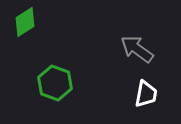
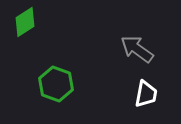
green hexagon: moved 1 px right, 1 px down
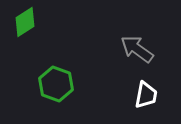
white trapezoid: moved 1 px down
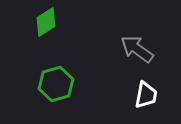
green diamond: moved 21 px right
green hexagon: rotated 24 degrees clockwise
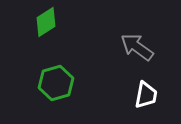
gray arrow: moved 2 px up
green hexagon: moved 1 px up
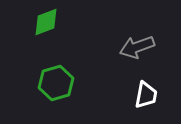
green diamond: rotated 12 degrees clockwise
gray arrow: rotated 56 degrees counterclockwise
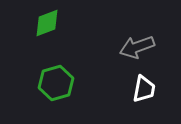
green diamond: moved 1 px right, 1 px down
white trapezoid: moved 2 px left, 6 px up
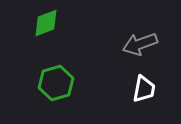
green diamond: moved 1 px left
gray arrow: moved 3 px right, 3 px up
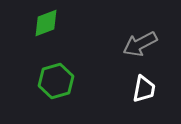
gray arrow: rotated 8 degrees counterclockwise
green hexagon: moved 2 px up
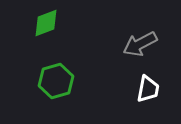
white trapezoid: moved 4 px right
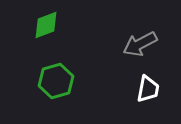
green diamond: moved 2 px down
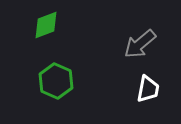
gray arrow: rotated 12 degrees counterclockwise
green hexagon: rotated 20 degrees counterclockwise
